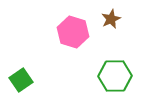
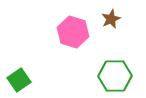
green square: moved 2 px left
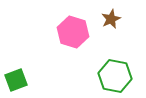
green hexagon: rotated 12 degrees clockwise
green square: moved 3 px left; rotated 15 degrees clockwise
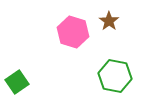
brown star: moved 2 px left, 2 px down; rotated 12 degrees counterclockwise
green square: moved 1 px right, 2 px down; rotated 15 degrees counterclockwise
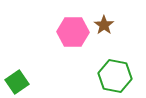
brown star: moved 5 px left, 4 px down
pink hexagon: rotated 16 degrees counterclockwise
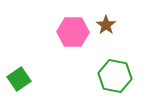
brown star: moved 2 px right
green square: moved 2 px right, 3 px up
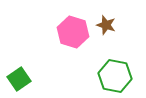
brown star: rotated 18 degrees counterclockwise
pink hexagon: rotated 16 degrees clockwise
